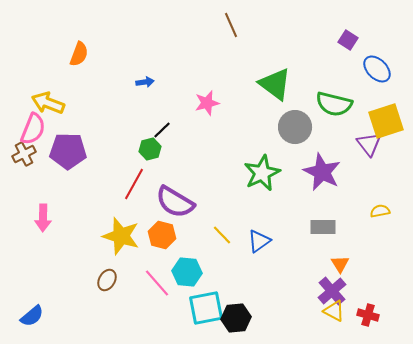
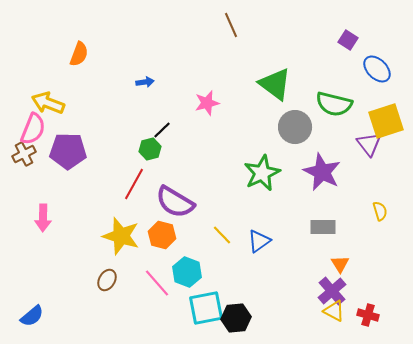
yellow semicircle: rotated 84 degrees clockwise
cyan hexagon: rotated 16 degrees clockwise
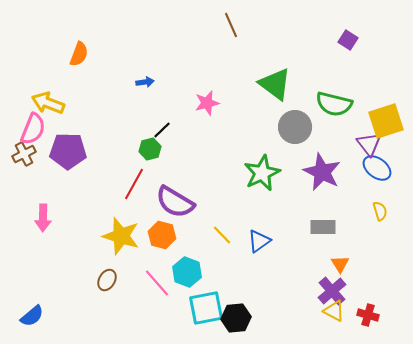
blue ellipse: moved 99 px down; rotated 8 degrees counterclockwise
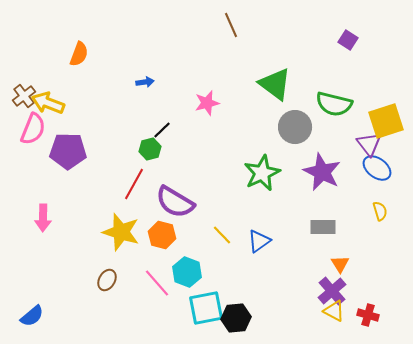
brown cross: moved 58 px up; rotated 10 degrees counterclockwise
yellow star: moved 4 px up
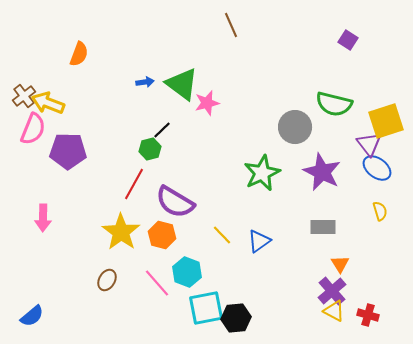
green triangle: moved 93 px left
yellow star: rotated 18 degrees clockwise
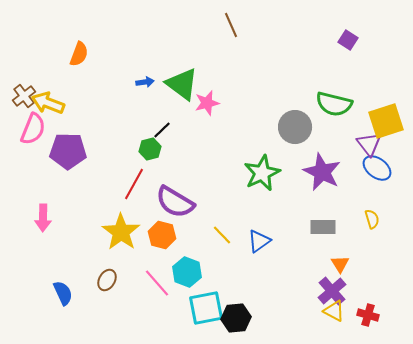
yellow semicircle: moved 8 px left, 8 px down
blue semicircle: moved 31 px right, 23 px up; rotated 75 degrees counterclockwise
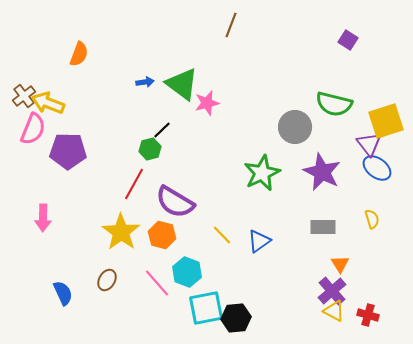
brown line: rotated 45 degrees clockwise
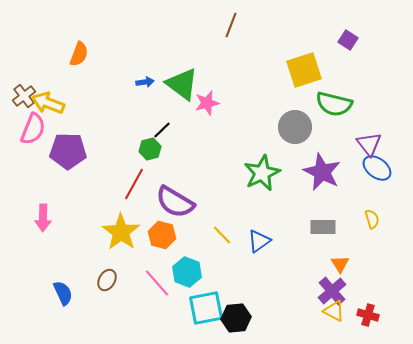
yellow square: moved 82 px left, 51 px up
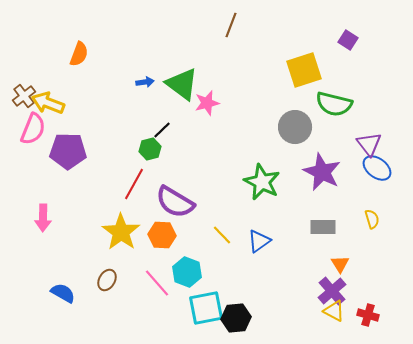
green star: moved 9 px down; rotated 21 degrees counterclockwise
orange hexagon: rotated 12 degrees counterclockwise
blue semicircle: rotated 35 degrees counterclockwise
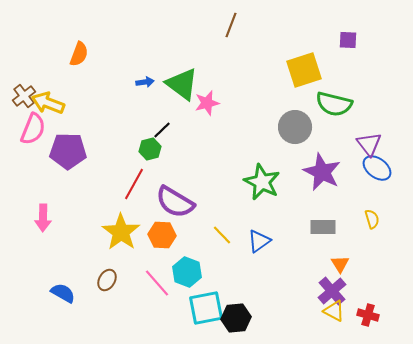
purple square: rotated 30 degrees counterclockwise
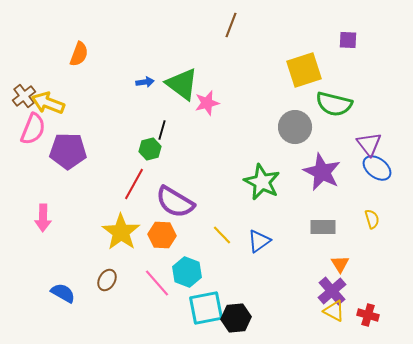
black line: rotated 30 degrees counterclockwise
